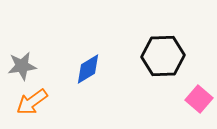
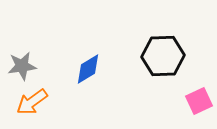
pink square: moved 2 px down; rotated 24 degrees clockwise
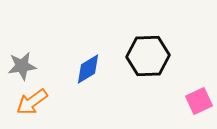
black hexagon: moved 15 px left
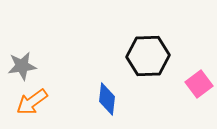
blue diamond: moved 19 px right, 30 px down; rotated 52 degrees counterclockwise
pink square: moved 17 px up; rotated 12 degrees counterclockwise
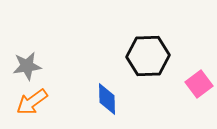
gray star: moved 5 px right
blue diamond: rotated 8 degrees counterclockwise
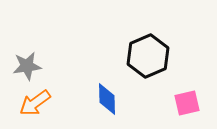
black hexagon: rotated 21 degrees counterclockwise
pink square: moved 12 px left, 19 px down; rotated 24 degrees clockwise
orange arrow: moved 3 px right, 1 px down
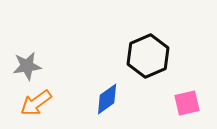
blue diamond: rotated 56 degrees clockwise
orange arrow: moved 1 px right
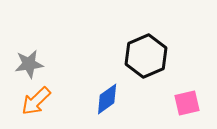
black hexagon: moved 2 px left
gray star: moved 2 px right, 2 px up
orange arrow: moved 2 px up; rotated 8 degrees counterclockwise
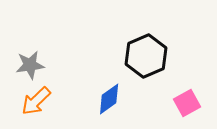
gray star: moved 1 px right, 1 px down
blue diamond: moved 2 px right
pink square: rotated 16 degrees counterclockwise
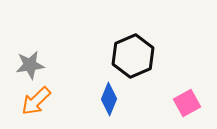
black hexagon: moved 13 px left
blue diamond: rotated 32 degrees counterclockwise
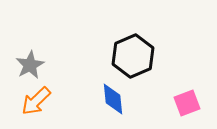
gray star: rotated 20 degrees counterclockwise
blue diamond: moved 4 px right; rotated 28 degrees counterclockwise
pink square: rotated 8 degrees clockwise
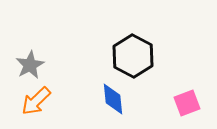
black hexagon: rotated 9 degrees counterclockwise
